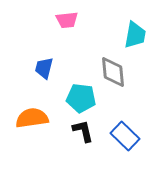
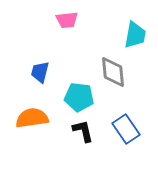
blue trapezoid: moved 4 px left, 4 px down
cyan pentagon: moved 2 px left, 1 px up
blue rectangle: moved 1 px right, 7 px up; rotated 12 degrees clockwise
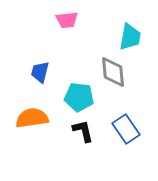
cyan trapezoid: moved 5 px left, 2 px down
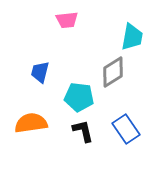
cyan trapezoid: moved 2 px right
gray diamond: rotated 64 degrees clockwise
orange semicircle: moved 1 px left, 5 px down
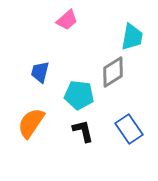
pink trapezoid: rotated 35 degrees counterclockwise
cyan pentagon: moved 2 px up
orange semicircle: rotated 48 degrees counterclockwise
blue rectangle: moved 3 px right
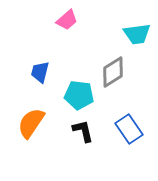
cyan trapezoid: moved 5 px right, 3 px up; rotated 72 degrees clockwise
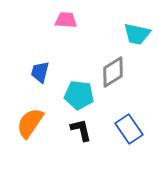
pink trapezoid: moved 1 px left; rotated 135 degrees counterclockwise
cyan trapezoid: rotated 20 degrees clockwise
orange semicircle: moved 1 px left
black L-shape: moved 2 px left, 1 px up
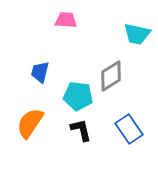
gray diamond: moved 2 px left, 4 px down
cyan pentagon: moved 1 px left, 1 px down
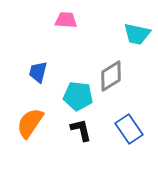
blue trapezoid: moved 2 px left
